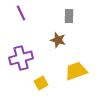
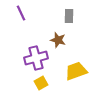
purple cross: moved 15 px right
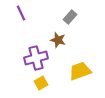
gray rectangle: moved 1 px right, 1 px down; rotated 40 degrees clockwise
yellow trapezoid: moved 4 px right
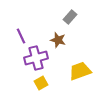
purple line: moved 23 px down
